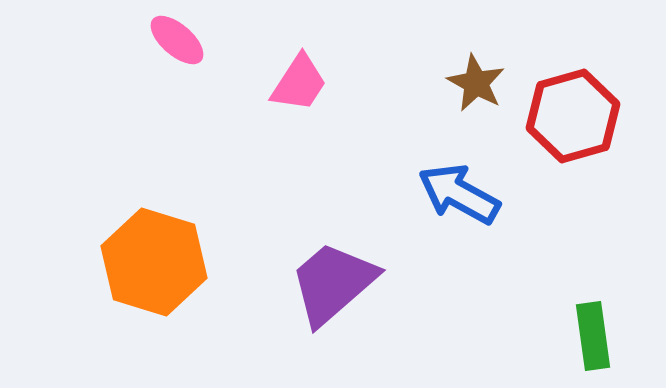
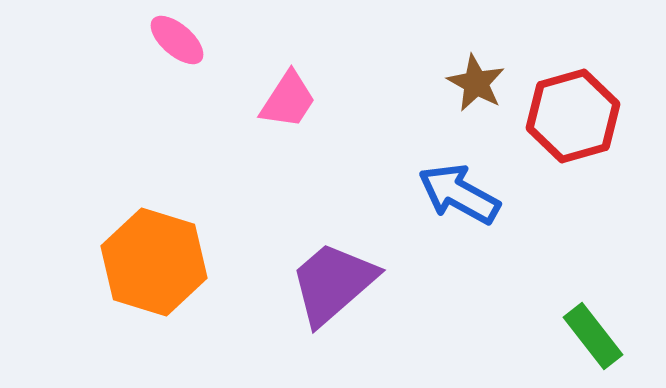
pink trapezoid: moved 11 px left, 17 px down
green rectangle: rotated 30 degrees counterclockwise
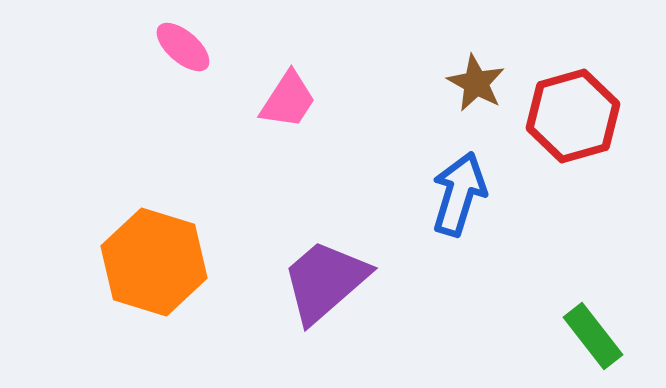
pink ellipse: moved 6 px right, 7 px down
blue arrow: rotated 78 degrees clockwise
purple trapezoid: moved 8 px left, 2 px up
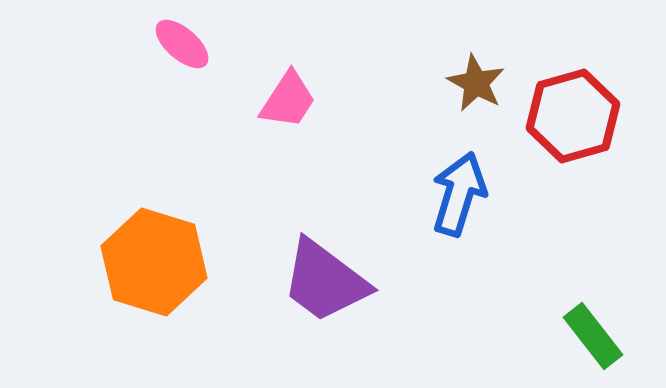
pink ellipse: moved 1 px left, 3 px up
purple trapezoid: rotated 102 degrees counterclockwise
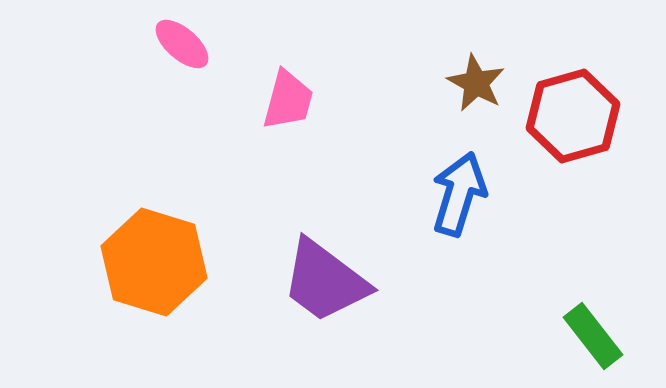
pink trapezoid: rotated 18 degrees counterclockwise
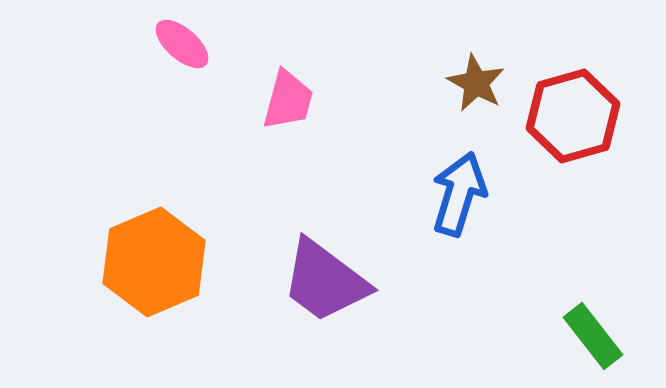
orange hexagon: rotated 20 degrees clockwise
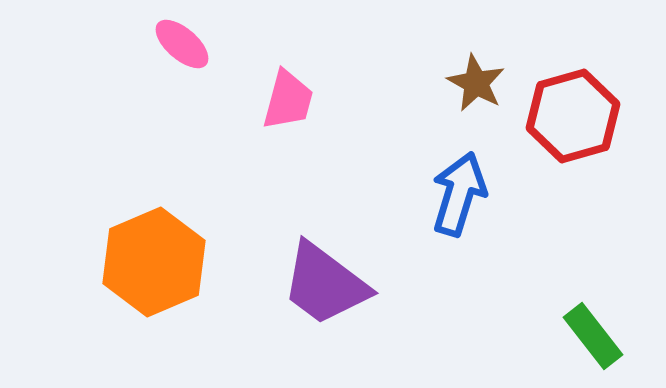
purple trapezoid: moved 3 px down
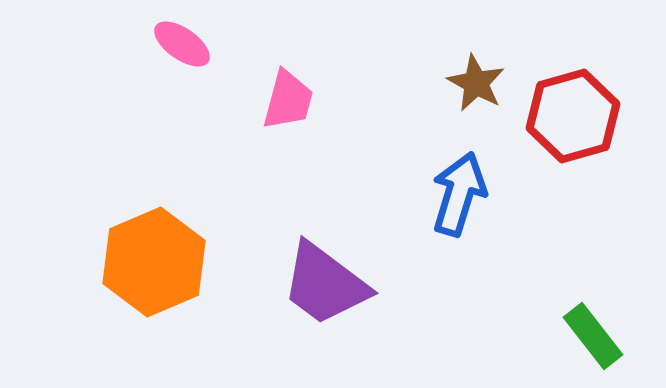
pink ellipse: rotated 6 degrees counterclockwise
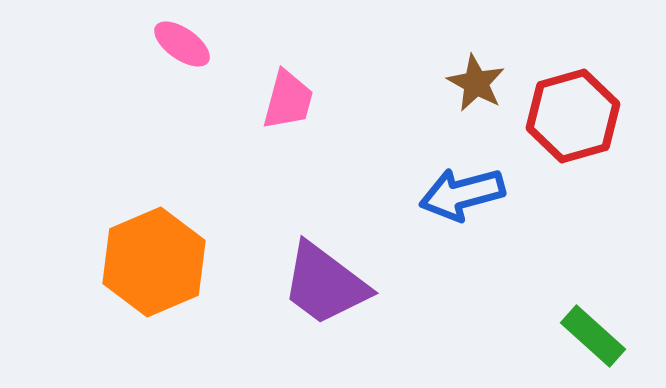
blue arrow: moved 3 px right; rotated 122 degrees counterclockwise
green rectangle: rotated 10 degrees counterclockwise
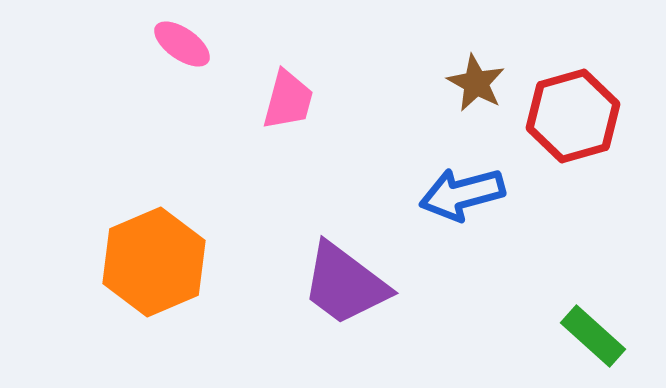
purple trapezoid: moved 20 px right
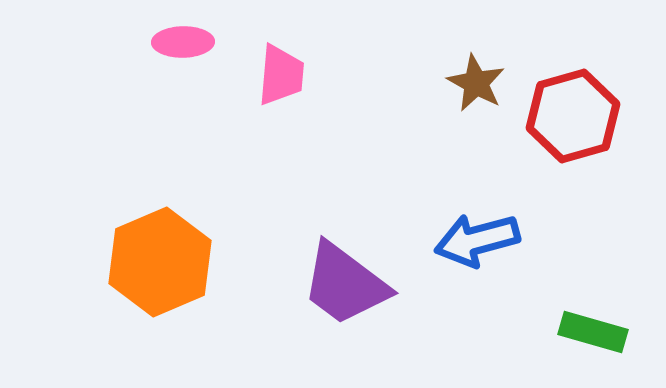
pink ellipse: moved 1 px right, 2 px up; rotated 36 degrees counterclockwise
pink trapezoid: moved 7 px left, 25 px up; rotated 10 degrees counterclockwise
blue arrow: moved 15 px right, 46 px down
orange hexagon: moved 6 px right
green rectangle: moved 4 px up; rotated 26 degrees counterclockwise
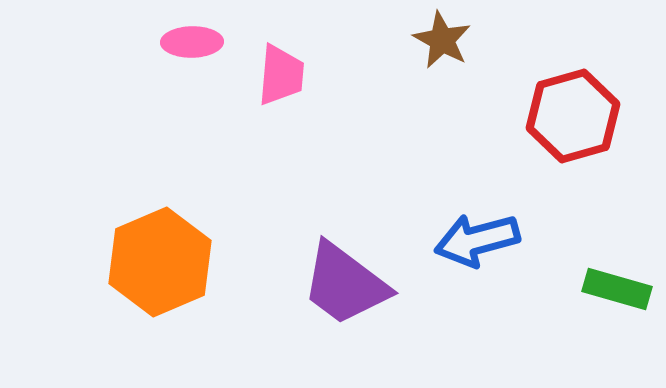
pink ellipse: moved 9 px right
brown star: moved 34 px left, 43 px up
green rectangle: moved 24 px right, 43 px up
